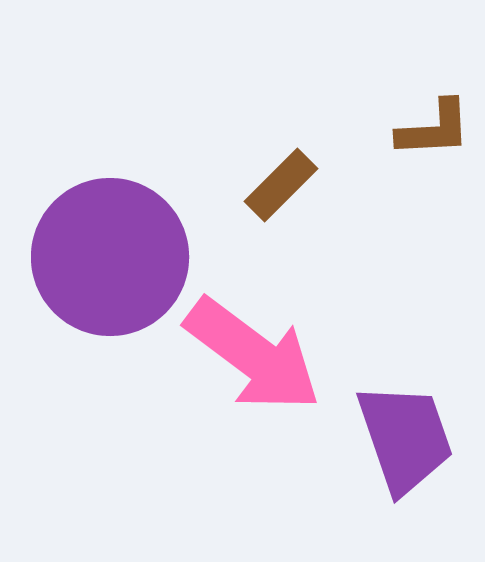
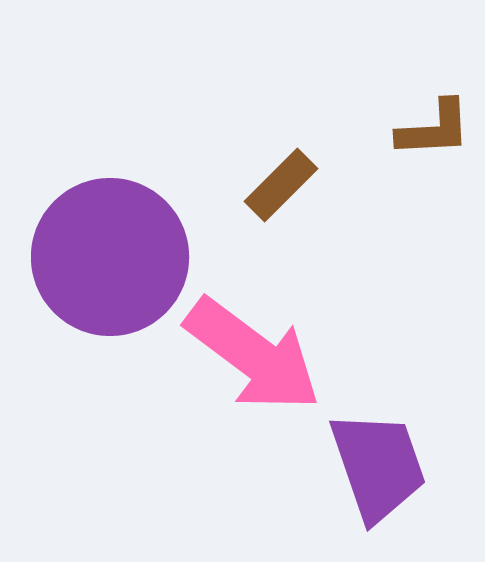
purple trapezoid: moved 27 px left, 28 px down
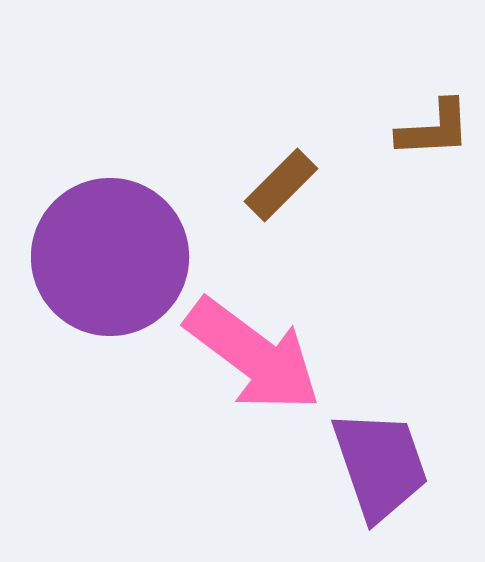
purple trapezoid: moved 2 px right, 1 px up
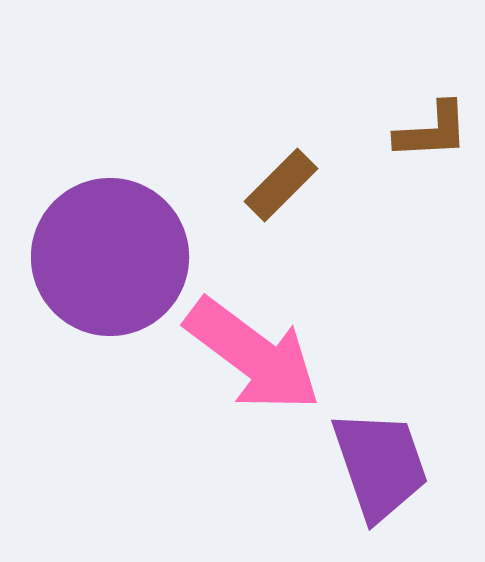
brown L-shape: moved 2 px left, 2 px down
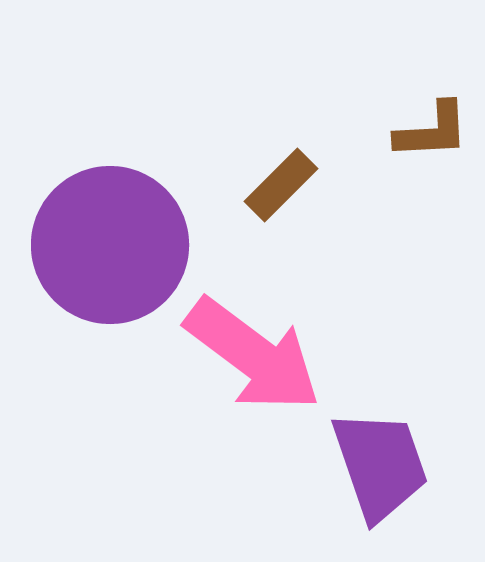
purple circle: moved 12 px up
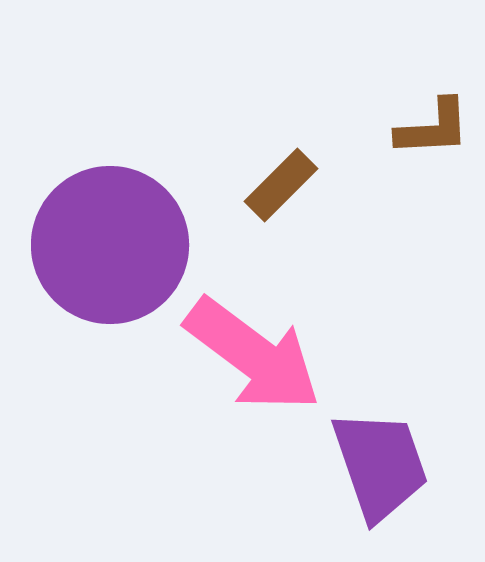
brown L-shape: moved 1 px right, 3 px up
